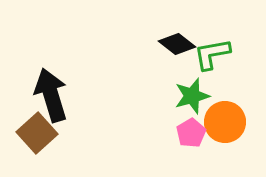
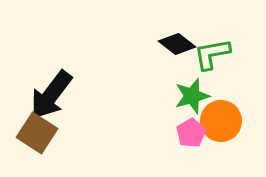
black arrow: rotated 126 degrees counterclockwise
orange circle: moved 4 px left, 1 px up
brown square: rotated 15 degrees counterclockwise
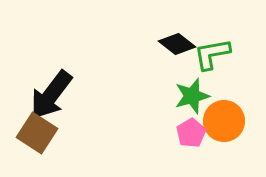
orange circle: moved 3 px right
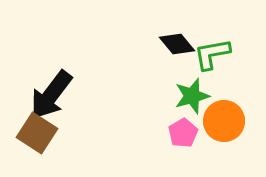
black diamond: rotated 12 degrees clockwise
pink pentagon: moved 8 px left
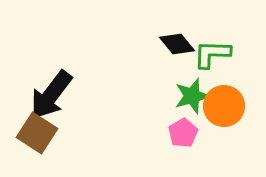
green L-shape: rotated 12 degrees clockwise
orange circle: moved 15 px up
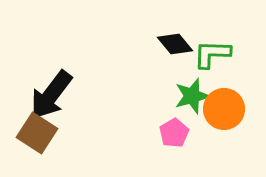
black diamond: moved 2 px left
orange circle: moved 3 px down
pink pentagon: moved 9 px left
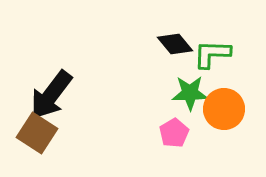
green star: moved 2 px left, 3 px up; rotated 15 degrees clockwise
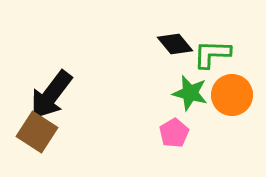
green star: rotated 15 degrees clockwise
orange circle: moved 8 px right, 14 px up
brown square: moved 1 px up
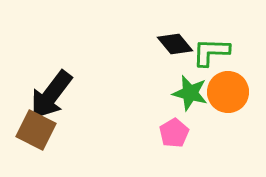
green L-shape: moved 1 px left, 2 px up
orange circle: moved 4 px left, 3 px up
brown square: moved 1 px left, 2 px up; rotated 6 degrees counterclockwise
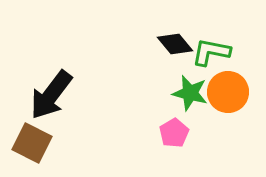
green L-shape: rotated 9 degrees clockwise
brown square: moved 4 px left, 13 px down
